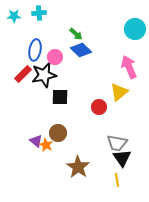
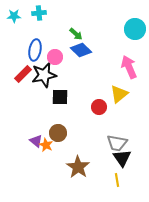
yellow triangle: moved 2 px down
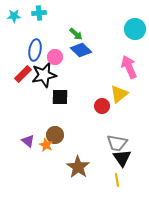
red circle: moved 3 px right, 1 px up
brown circle: moved 3 px left, 2 px down
purple triangle: moved 8 px left
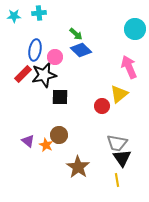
brown circle: moved 4 px right
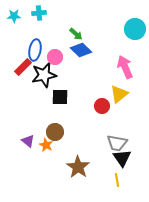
pink arrow: moved 4 px left
red rectangle: moved 7 px up
brown circle: moved 4 px left, 3 px up
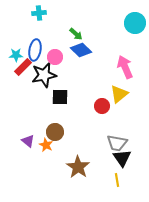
cyan star: moved 2 px right, 39 px down
cyan circle: moved 6 px up
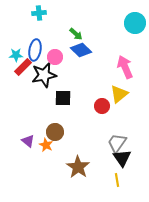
black square: moved 3 px right, 1 px down
gray trapezoid: rotated 115 degrees clockwise
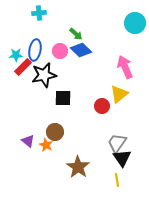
pink circle: moved 5 px right, 6 px up
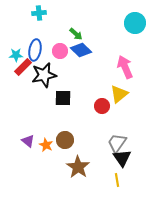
brown circle: moved 10 px right, 8 px down
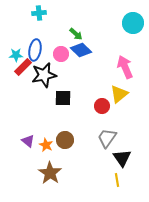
cyan circle: moved 2 px left
pink circle: moved 1 px right, 3 px down
gray trapezoid: moved 10 px left, 5 px up
brown star: moved 28 px left, 6 px down
